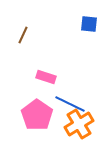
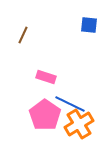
blue square: moved 1 px down
pink pentagon: moved 8 px right
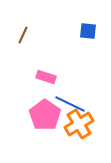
blue square: moved 1 px left, 6 px down
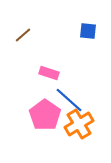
brown line: rotated 24 degrees clockwise
pink rectangle: moved 3 px right, 4 px up
blue line: moved 1 px left, 4 px up; rotated 16 degrees clockwise
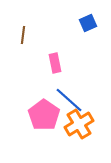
blue square: moved 8 px up; rotated 30 degrees counterclockwise
brown line: rotated 42 degrees counterclockwise
pink rectangle: moved 6 px right, 10 px up; rotated 60 degrees clockwise
pink pentagon: moved 1 px left
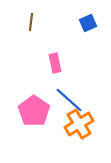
brown line: moved 8 px right, 13 px up
pink pentagon: moved 10 px left, 4 px up
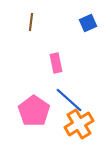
pink rectangle: moved 1 px right
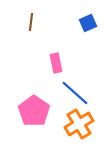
blue line: moved 6 px right, 7 px up
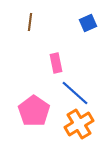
brown line: moved 1 px left
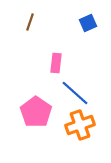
brown line: rotated 12 degrees clockwise
pink rectangle: rotated 18 degrees clockwise
pink pentagon: moved 2 px right, 1 px down
orange cross: moved 1 px right, 1 px down; rotated 12 degrees clockwise
